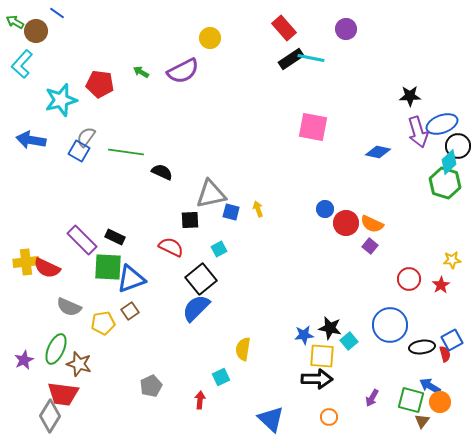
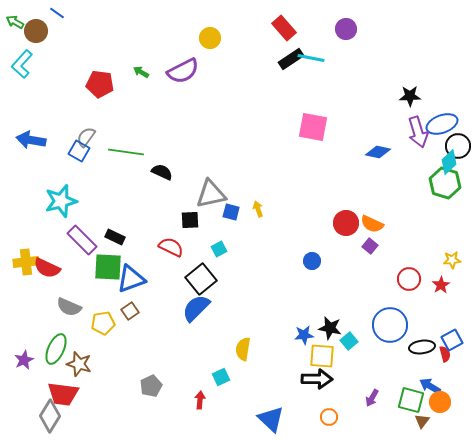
cyan star at (61, 100): moved 101 px down
blue circle at (325, 209): moved 13 px left, 52 px down
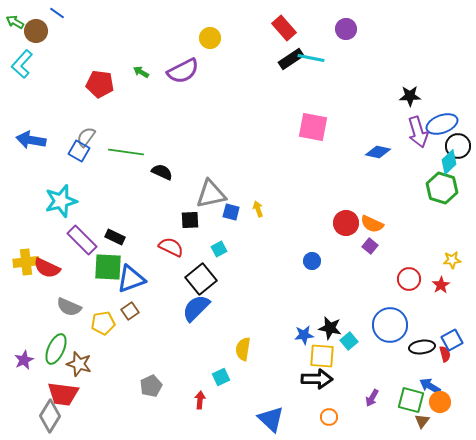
green hexagon at (445, 183): moved 3 px left, 5 px down
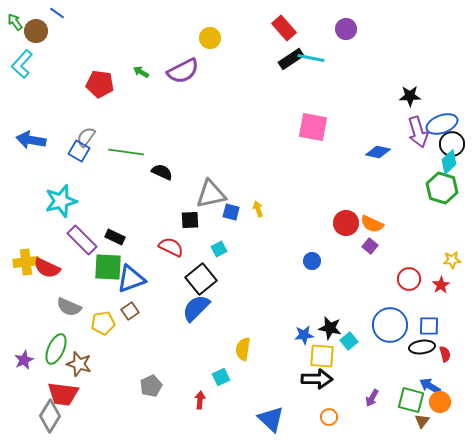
green arrow at (15, 22): rotated 24 degrees clockwise
black circle at (458, 146): moved 6 px left, 2 px up
blue square at (452, 340): moved 23 px left, 14 px up; rotated 30 degrees clockwise
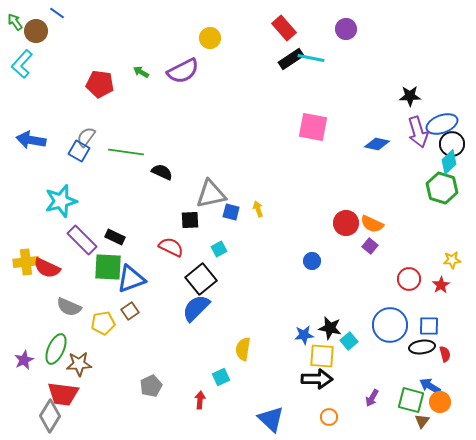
blue diamond at (378, 152): moved 1 px left, 8 px up
brown star at (79, 364): rotated 20 degrees counterclockwise
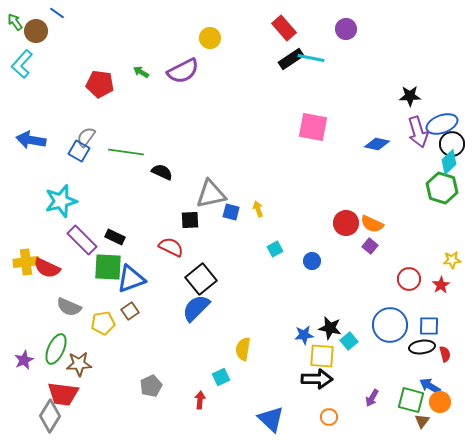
cyan square at (219, 249): moved 56 px right
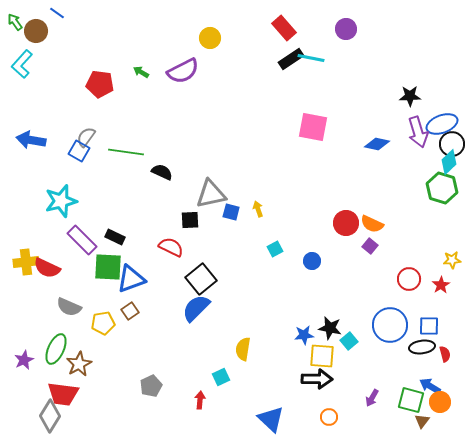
brown star at (79, 364): rotated 25 degrees counterclockwise
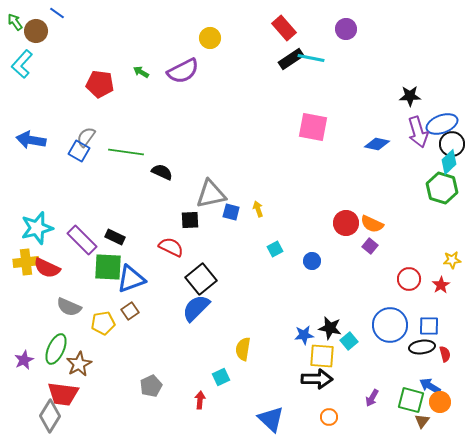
cyan star at (61, 201): moved 24 px left, 27 px down
